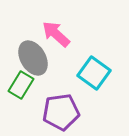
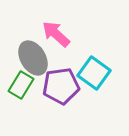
purple pentagon: moved 26 px up
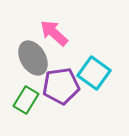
pink arrow: moved 2 px left, 1 px up
green rectangle: moved 5 px right, 15 px down
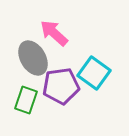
green rectangle: rotated 12 degrees counterclockwise
